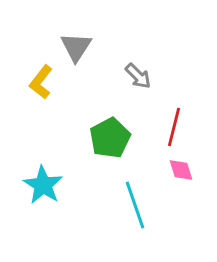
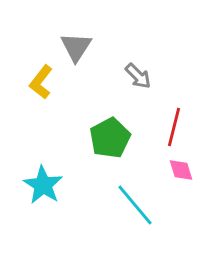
cyan line: rotated 21 degrees counterclockwise
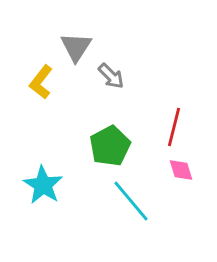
gray arrow: moved 27 px left
green pentagon: moved 8 px down
cyan line: moved 4 px left, 4 px up
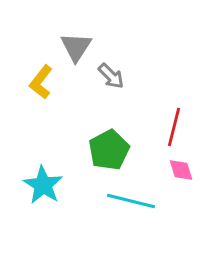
green pentagon: moved 1 px left, 4 px down
cyan line: rotated 36 degrees counterclockwise
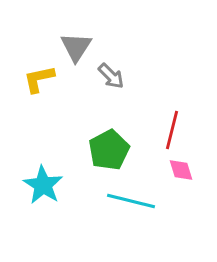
yellow L-shape: moved 2 px left, 3 px up; rotated 40 degrees clockwise
red line: moved 2 px left, 3 px down
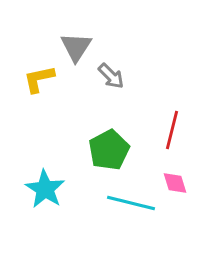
pink diamond: moved 6 px left, 13 px down
cyan star: moved 2 px right, 4 px down
cyan line: moved 2 px down
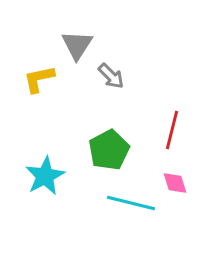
gray triangle: moved 1 px right, 2 px up
cyan star: moved 13 px up; rotated 12 degrees clockwise
